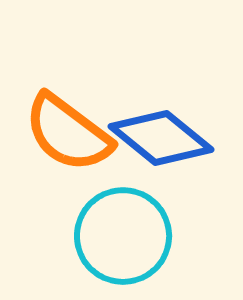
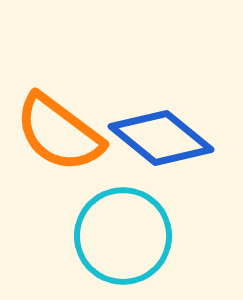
orange semicircle: moved 9 px left
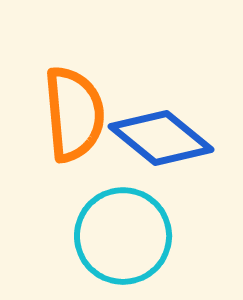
orange semicircle: moved 15 px right, 19 px up; rotated 132 degrees counterclockwise
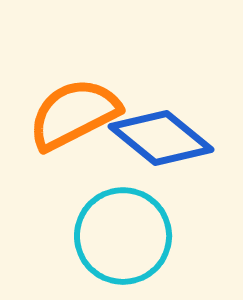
orange semicircle: rotated 112 degrees counterclockwise
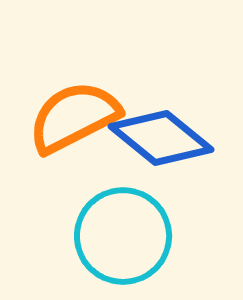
orange semicircle: moved 3 px down
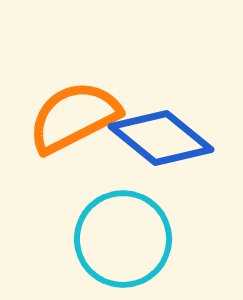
cyan circle: moved 3 px down
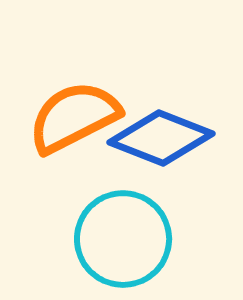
blue diamond: rotated 18 degrees counterclockwise
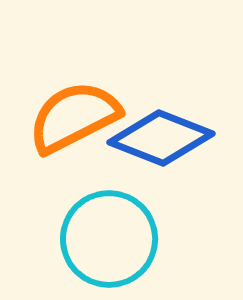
cyan circle: moved 14 px left
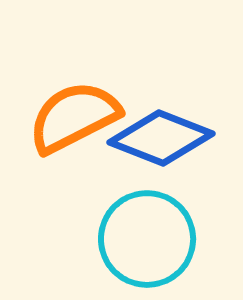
cyan circle: moved 38 px right
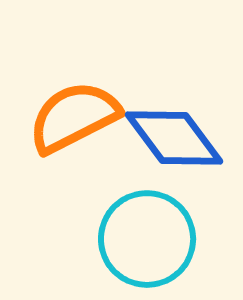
blue diamond: moved 13 px right; rotated 32 degrees clockwise
